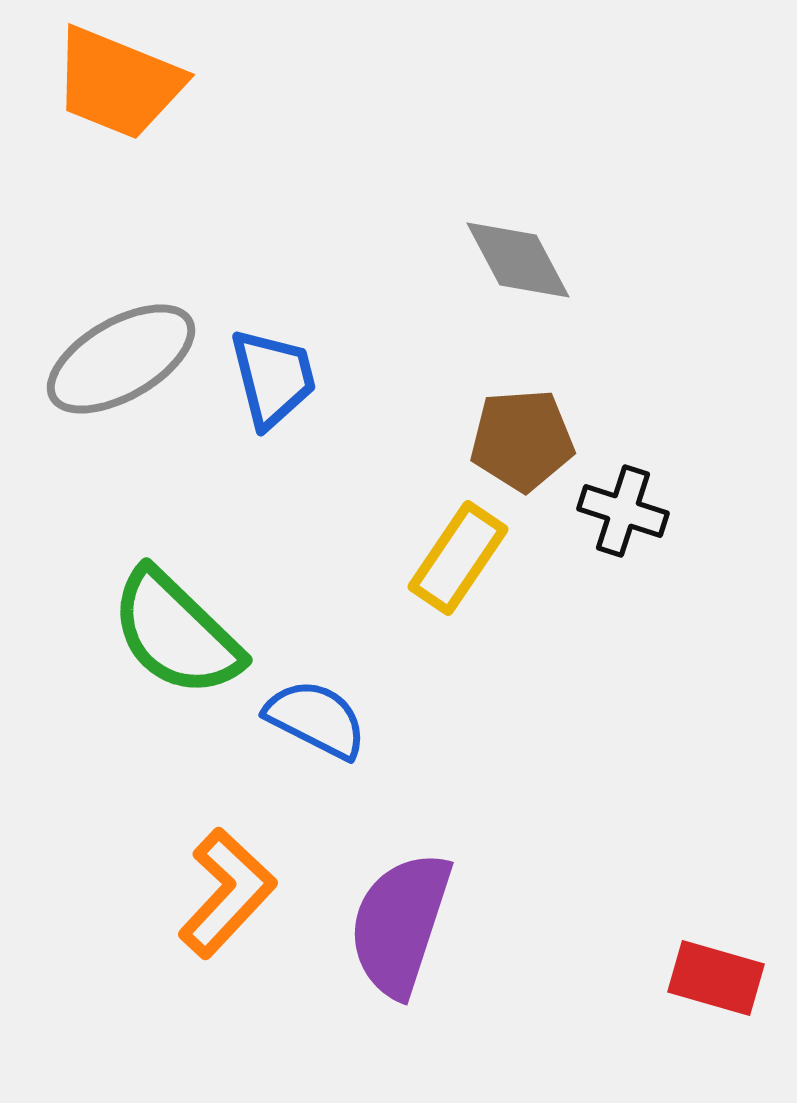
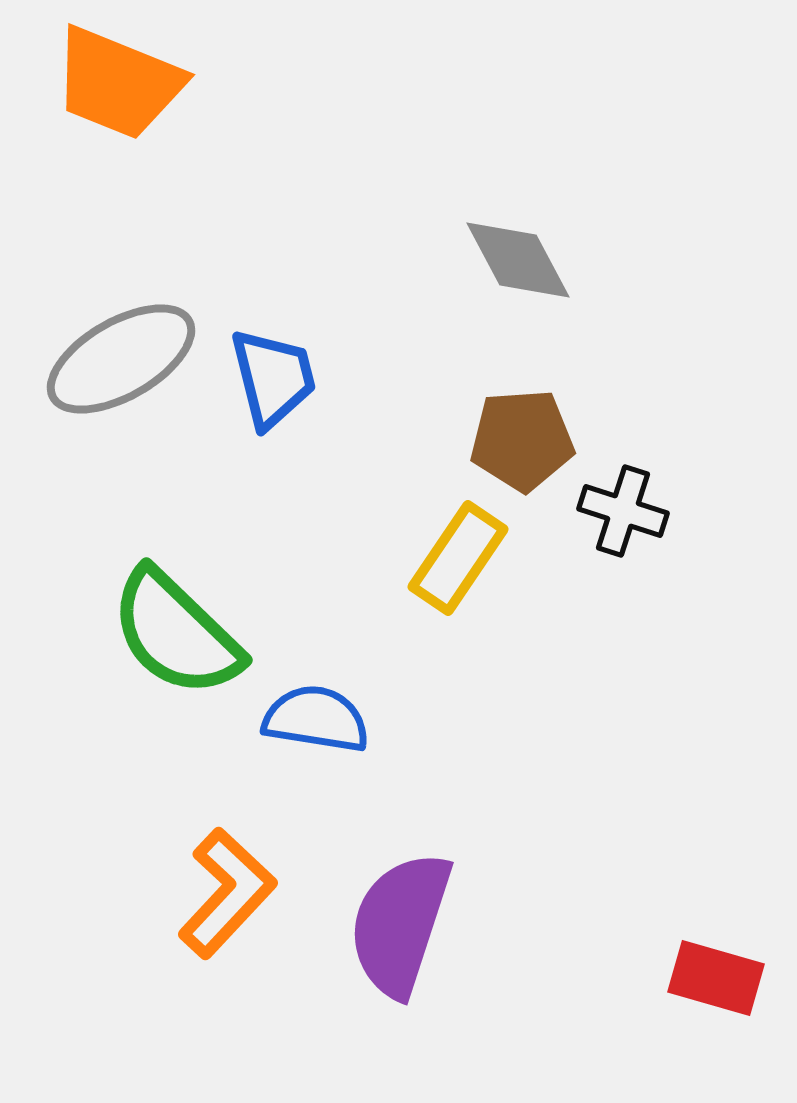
blue semicircle: rotated 18 degrees counterclockwise
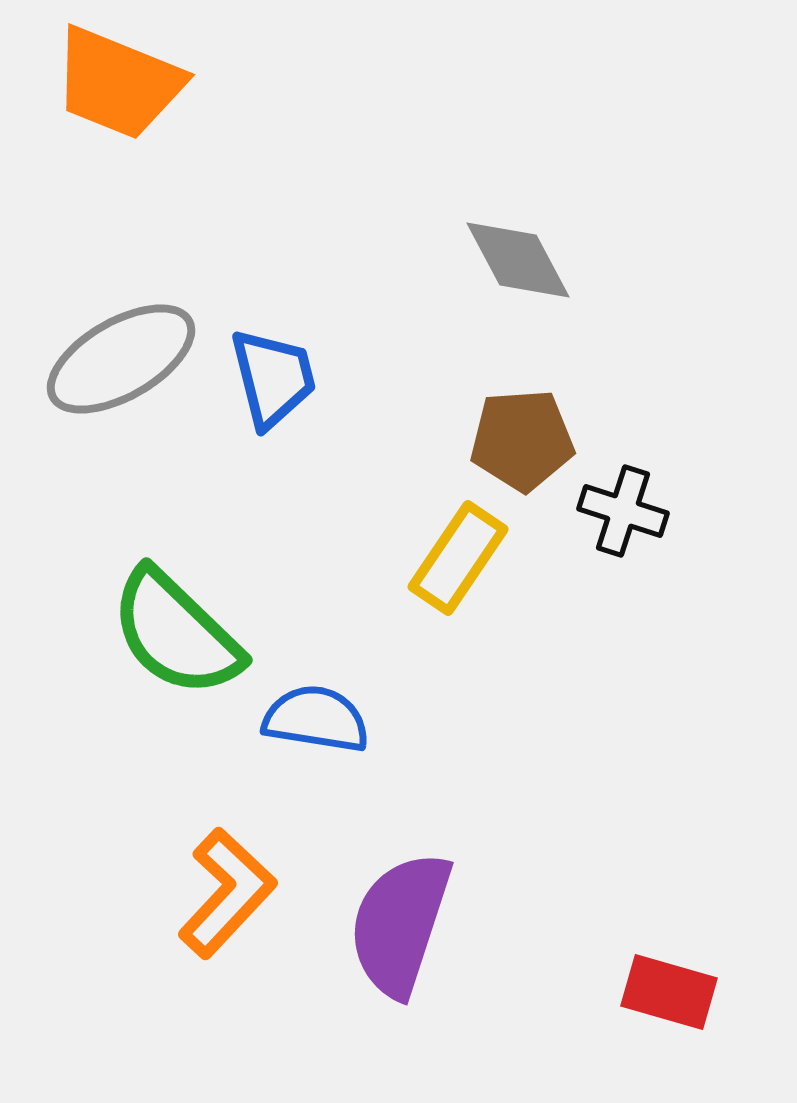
red rectangle: moved 47 px left, 14 px down
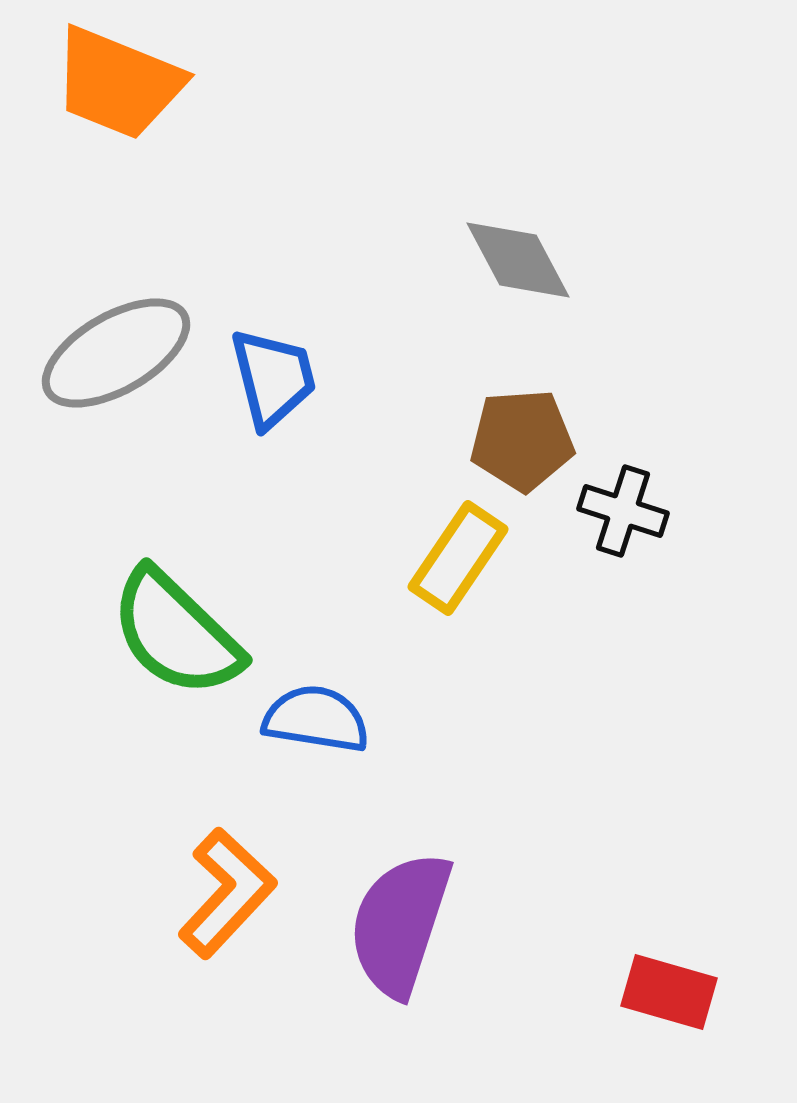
gray ellipse: moved 5 px left, 6 px up
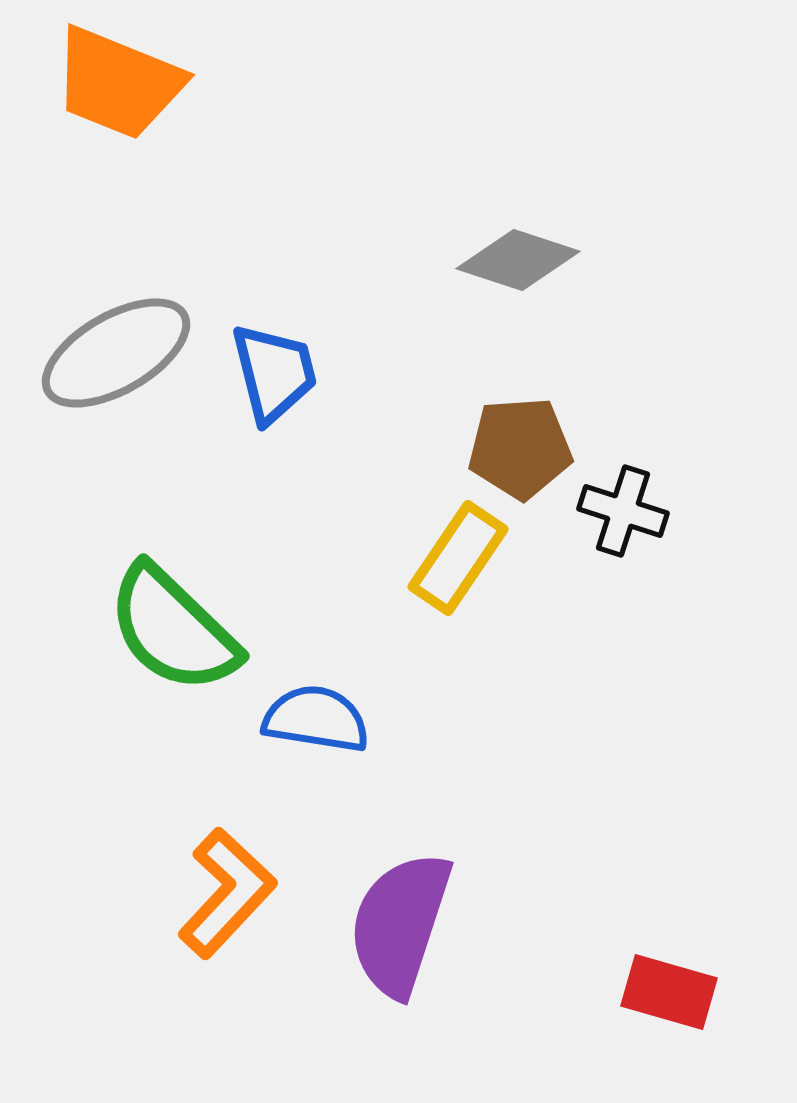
gray diamond: rotated 44 degrees counterclockwise
blue trapezoid: moved 1 px right, 5 px up
brown pentagon: moved 2 px left, 8 px down
green semicircle: moved 3 px left, 4 px up
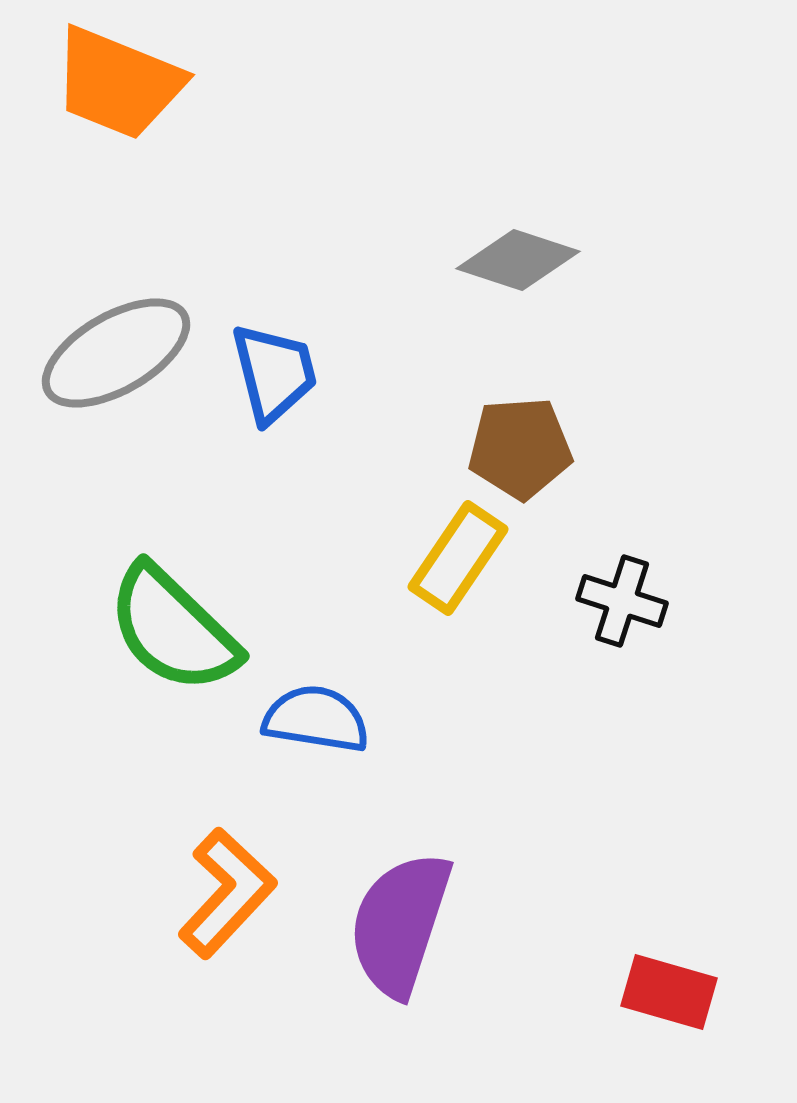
black cross: moved 1 px left, 90 px down
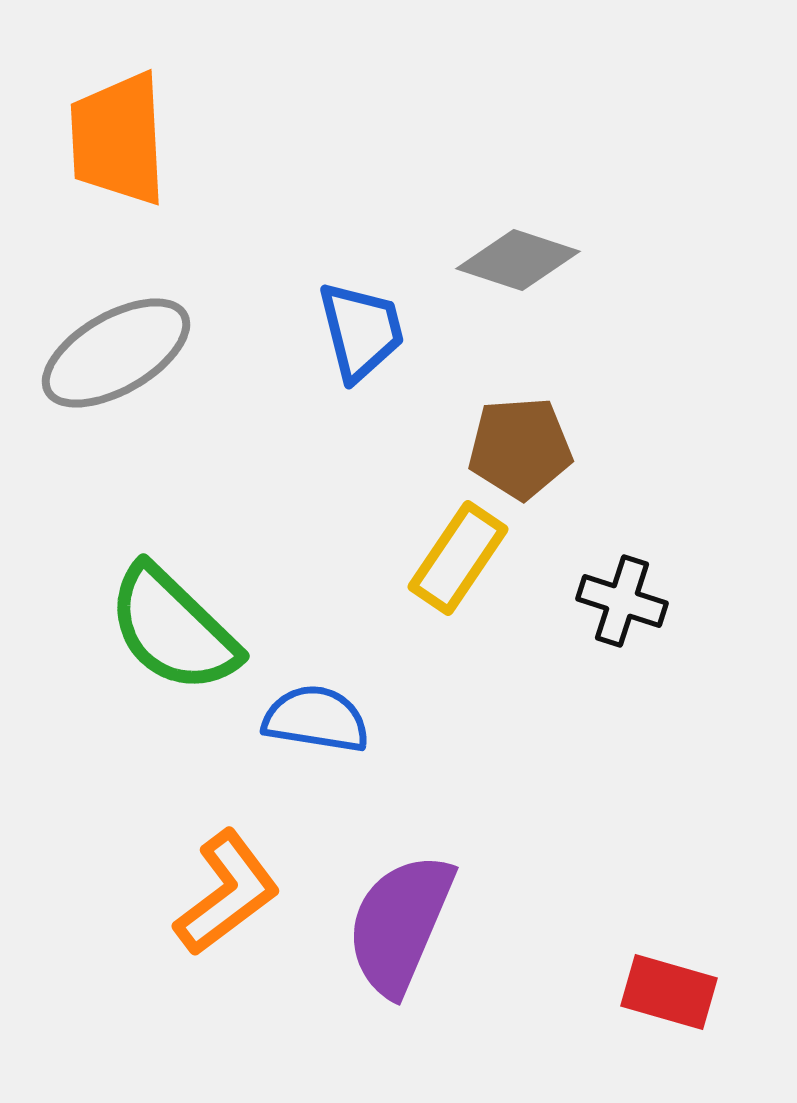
orange trapezoid: moved 56 px down; rotated 65 degrees clockwise
blue trapezoid: moved 87 px right, 42 px up
orange L-shape: rotated 10 degrees clockwise
purple semicircle: rotated 5 degrees clockwise
